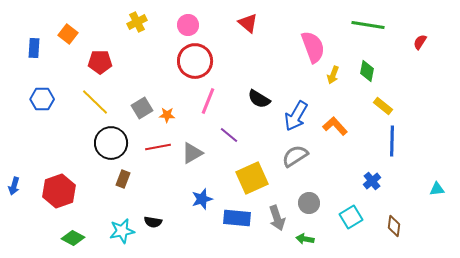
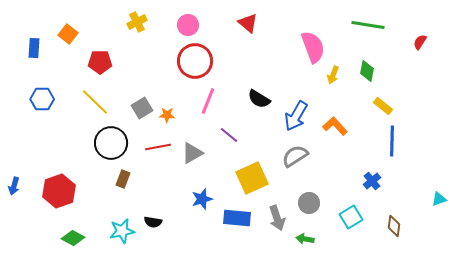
cyan triangle at (437, 189): moved 2 px right, 10 px down; rotated 14 degrees counterclockwise
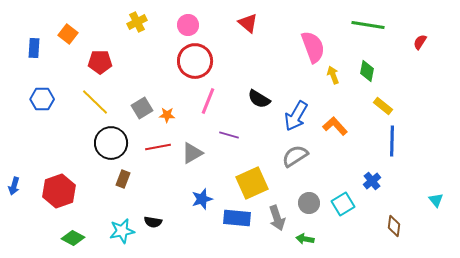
yellow arrow at (333, 75): rotated 138 degrees clockwise
purple line at (229, 135): rotated 24 degrees counterclockwise
yellow square at (252, 178): moved 5 px down
cyan triangle at (439, 199): moved 3 px left, 1 px down; rotated 49 degrees counterclockwise
cyan square at (351, 217): moved 8 px left, 13 px up
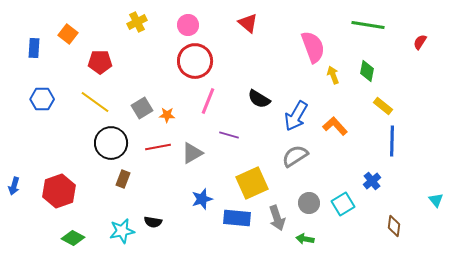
yellow line at (95, 102): rotated 8 degrees counterclockwise
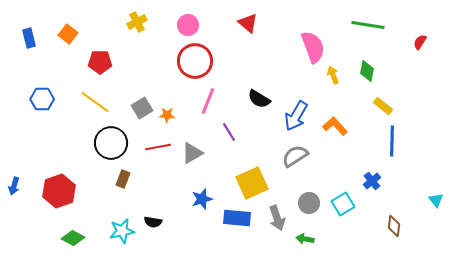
blue rectangle at (34, 48): moved 5 px left, 10 px up; rotated 18 degrees counterclockwise
purple line at (229, 135): moved 3 px up; rotated 42 degrees clockwise
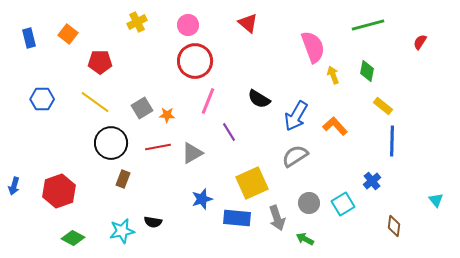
green line at (368, 25): rotated 24 degrees counterclockwise
green arrow at (305, 239): rotated 18 degrees clockwise
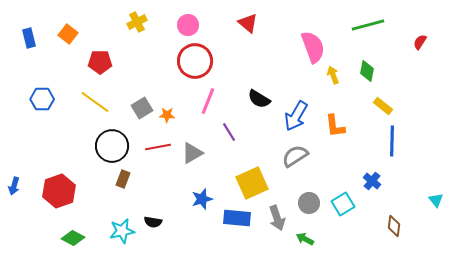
orange L-shape at (335, 126): rotated 145 degrees counterclockwise
black circle at (111, 143): moved 1 px right, 3 px down
blue cross at (372, 181): rotated 12 degrees counterclockwise
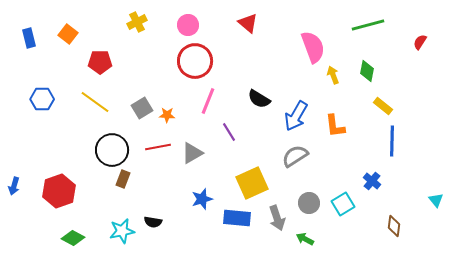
black circle at (112, 146): moved 4 px down
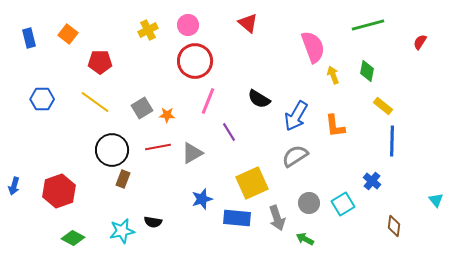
yellow cross at (137, 22): moved 11 px right, 8 px down
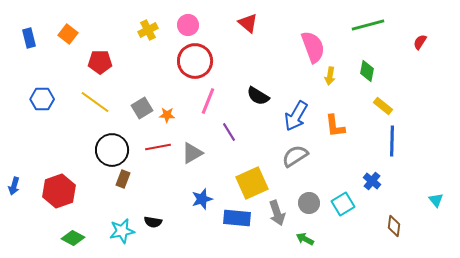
yellow arrow at (333, 75): moved 3 px left, 1 px down; rotated 150 degrees counterclockwise
black semicircle at (259, 99): moved 1 px left, 3 px up
gray arrow at (277, 218): moved 5 px up
